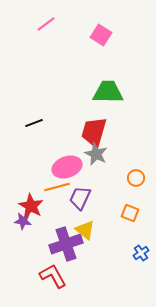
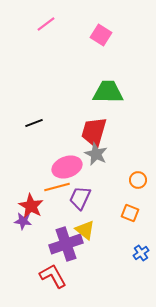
orange circle: moved 2 px right, 2 px down
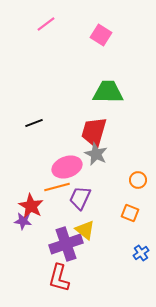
red L-shape: moved 6 px right, 2 px down; rotated 136 degrees counterclockwise
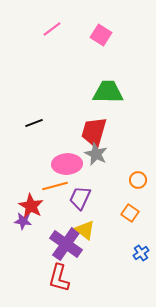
pink line: moved 6 px right, 5 px down
pink ellipse: moved 3 px up; rotated 16 degrees clockwise
orange line: moved 2 px left, 1 px up
orange square: rotated 12 degrees clockwise
purple cross: rotated 36 degrees counterclockwise
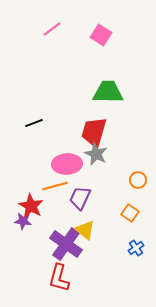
blue cross: moved 5 px left, 5 px up
